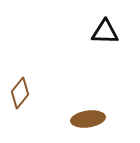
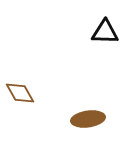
brown diamond: rotated 68 degrees counterclockwise
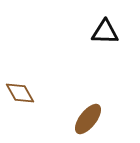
brown ellipse: rotated 44 degrees counterclockwise
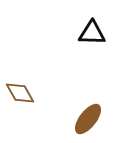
black triangle: moved 13 px left, 1 px down
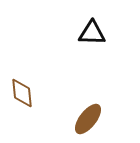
brown diamond: moved 2 px right; rotated 24 degrees clockwise
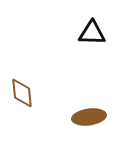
brown ellipse: moved 1 px right, 2 px up; rotated 44 degrees clockwise
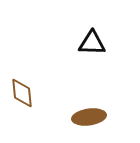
black triangle: moved 10 px down
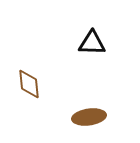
brown diamond: moved 7 px right, 9 px up
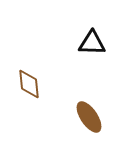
brown ellipse: rotated 64 degrees clockwise
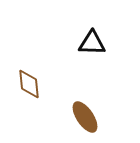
brown ellipse: moved 4 px left
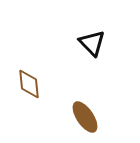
black triangle: rotated 44 degrees clockwise
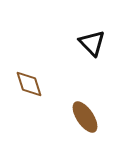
brown diamond: rotated 12 degrees counterclockwise
